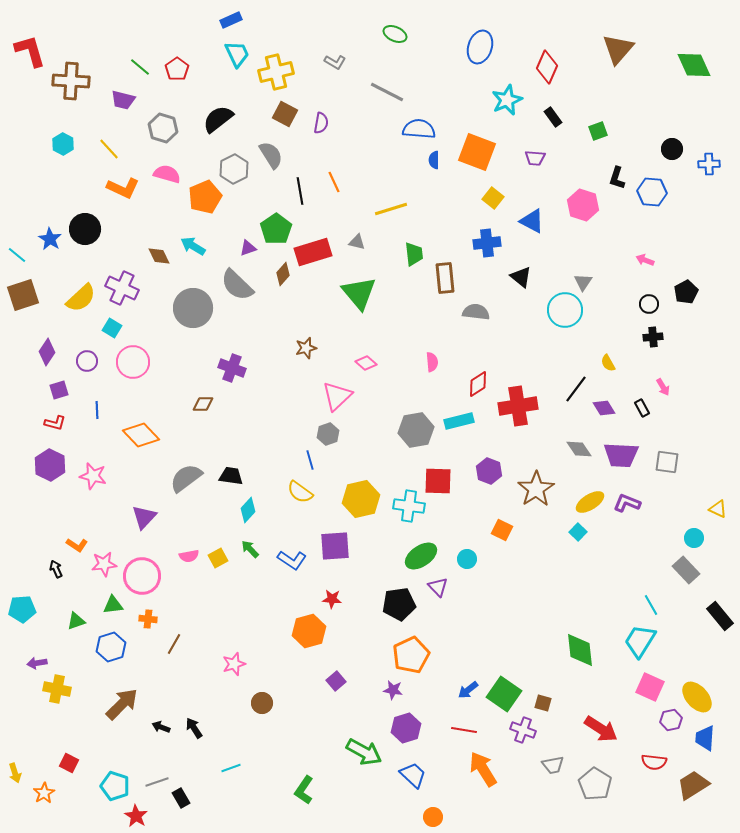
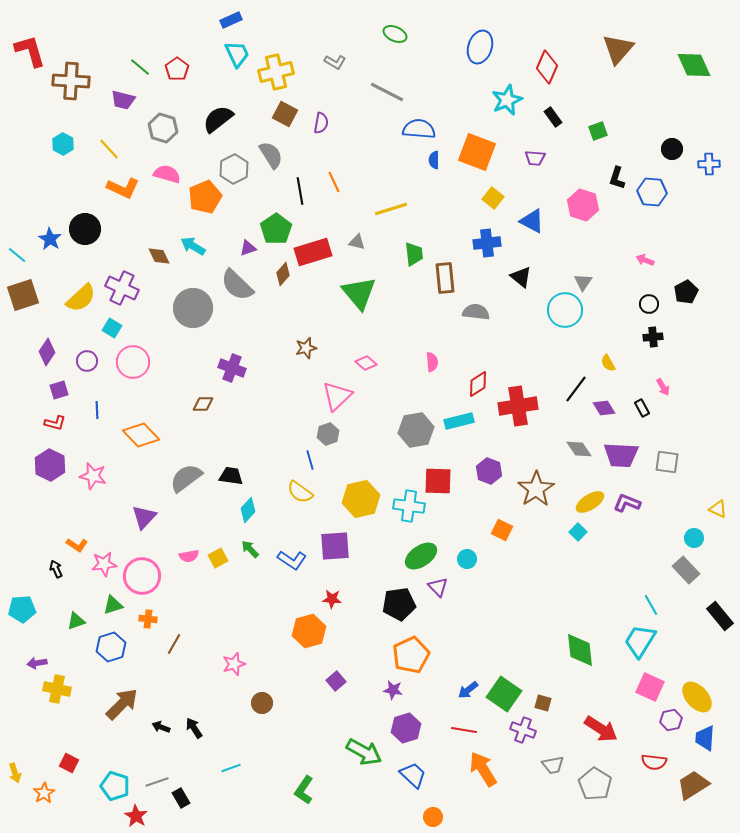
green triangle at (113, 605): rotated 10 degrees counterclockwise
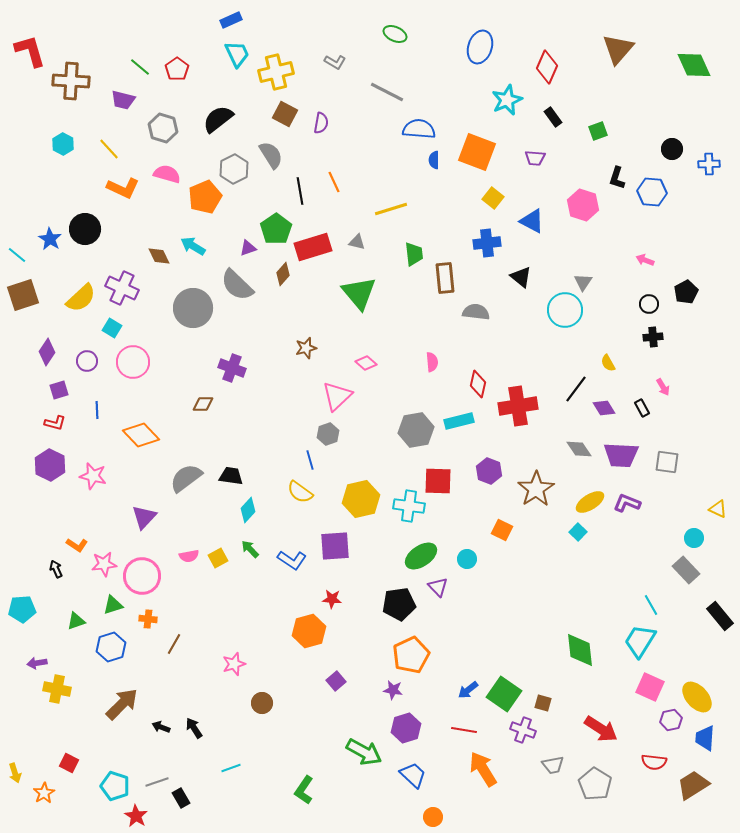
red rectangle at (313, 252): moved 5 px up
red diamond at (478, 384): rotated 44 degrees counterclockwise
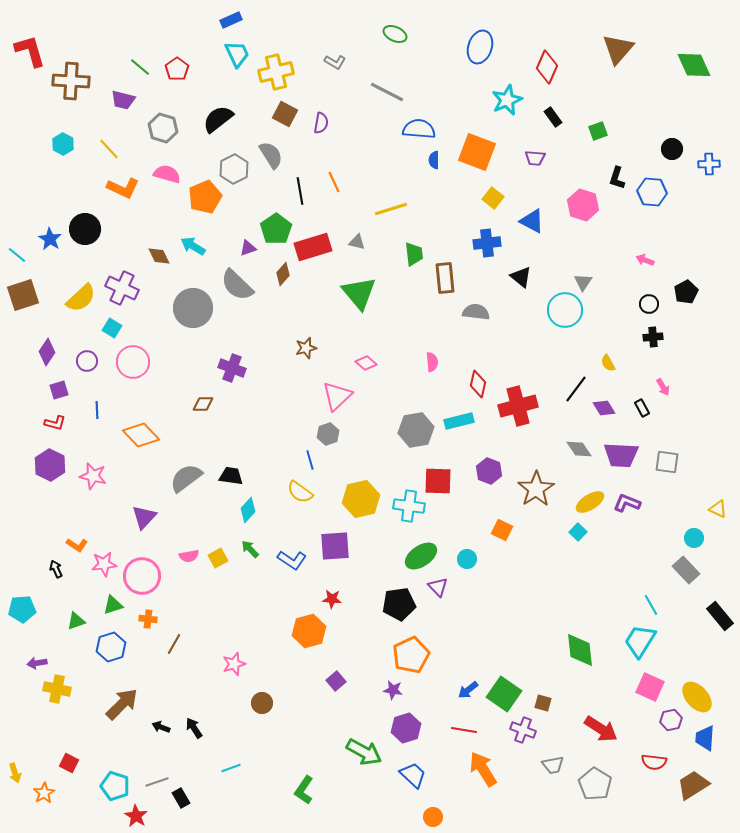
red cross at (518, 406): rotated 6 degrees counterclockwise
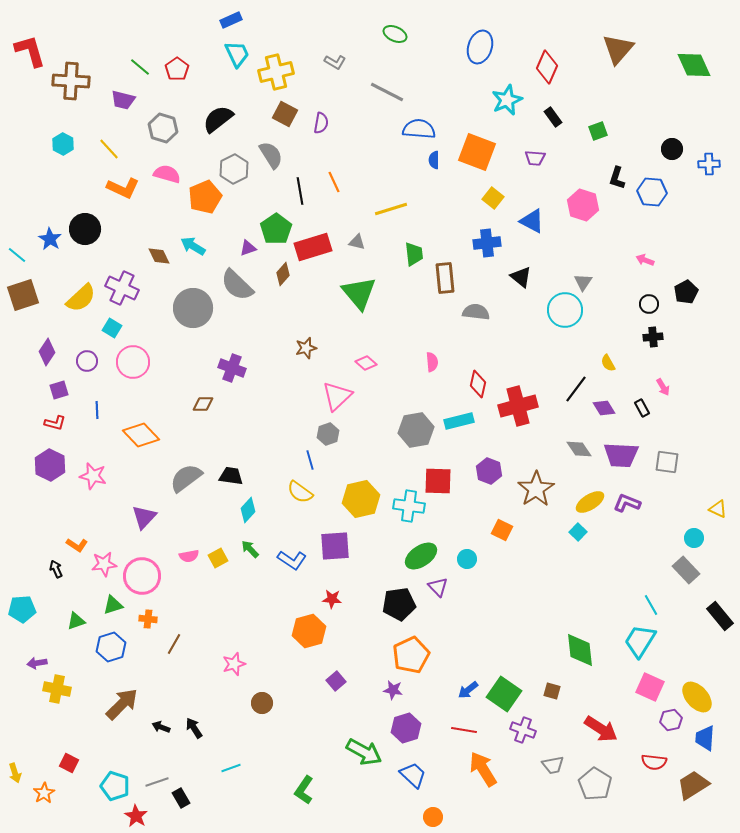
brown square at (543, 703): moved 9 px right, 12 px up
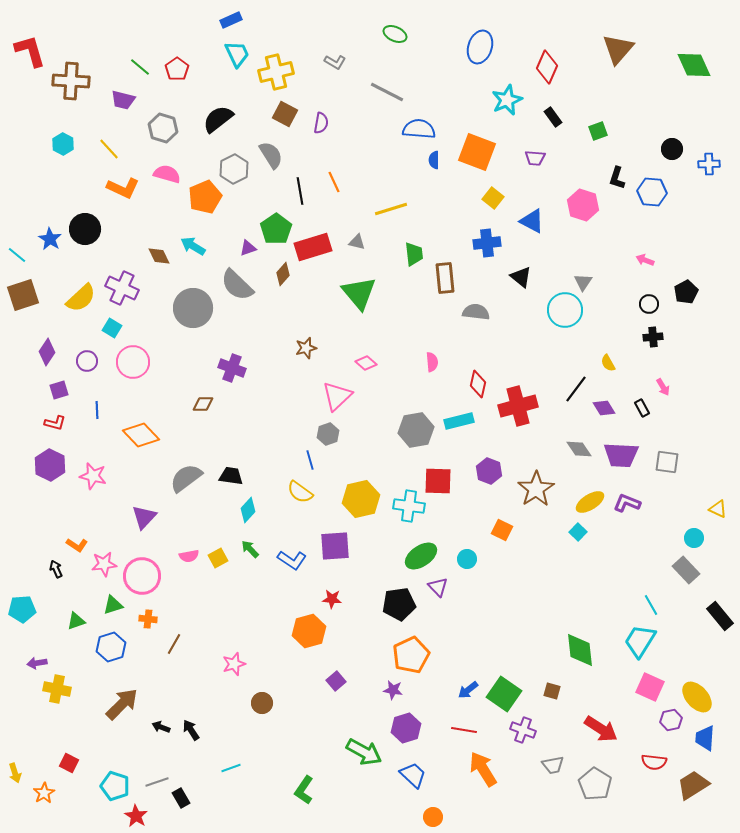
black arrow at (194, 728): moved 3 px left, 2 px down
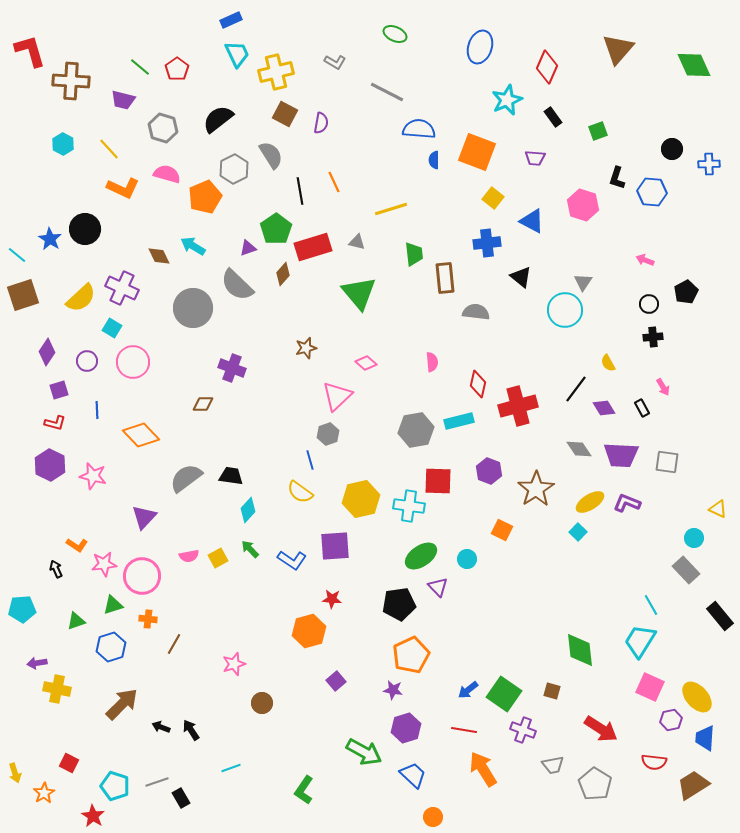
red star at (136, 816): moved 43 px left
